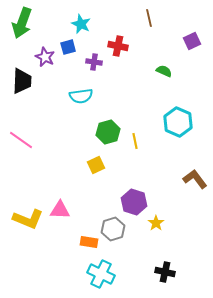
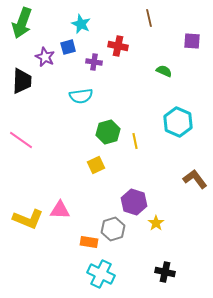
purple square: rotated 30 degrees clockwise
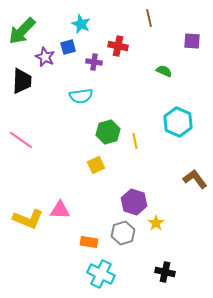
green arrow: moved 8 px down; rotated 24 degrees clockwise
gray hexagon: moved 10 px right, 4 px down
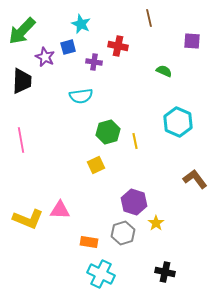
pink line: rotated 45 degrees clockwise
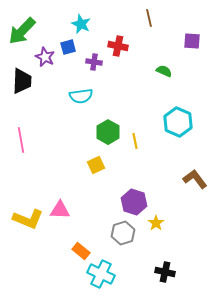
green hexagon: rotated 15 degrees counterclockwise
orange rectangle: moved 8 px left, 9 px down; rotated 30 degrees clockwise
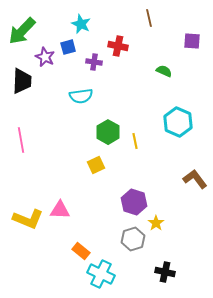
gray hexagon: moved 10 px right, 6 px down
